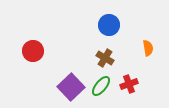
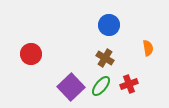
red circle: moved 2 px left, 3 px down
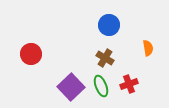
green ellipse: rotated 60 degrees counterclockwise
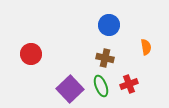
orange semicircle: moved 2 px left, 1 px up
brown cross: rotated 18 degrees counterclockwise
purple square: moved 1 px left, 2 px down
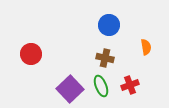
red cross: moved 1 px right, 1 px down
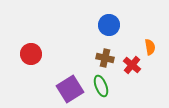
orange semicircle: moved 4 px right
red cross: moved 2 px right, 20 px up; rotated 30 degrees counterclockwise
purple square: rotated 12 degrees clockwise
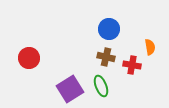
blue circle: moved 4 px down
red circle: moved 2 px left, 4 px down
brown cross: moved 1 px right, 1 px up
red cross: rotated 30 degrees counterclockwise
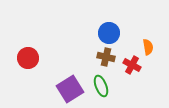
blue circle: moved 4 px down
orange semicircle: moved 2 px left
red circle: moved 1 px left
red cross: rotated 18 degrees clockwise
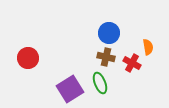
red cross: moved 2 px up
green ellipse: moved 1 px left, 3 px up
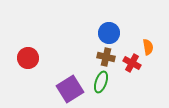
green ellipse: moved 1 px right, 1 px up; rotated 40 degrees clockwise
